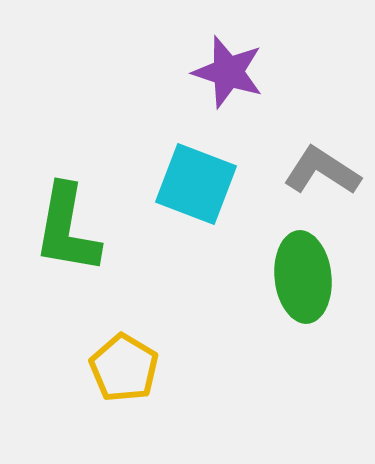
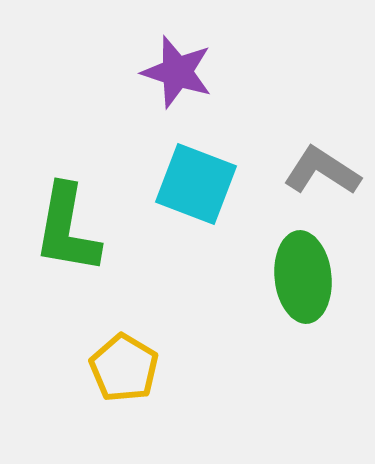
purple star: moved 51 px left
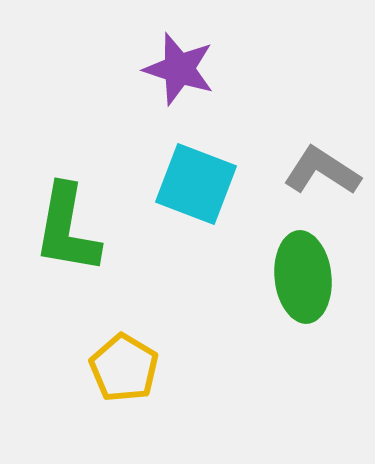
purple star: moved 2 px right, 3 px up
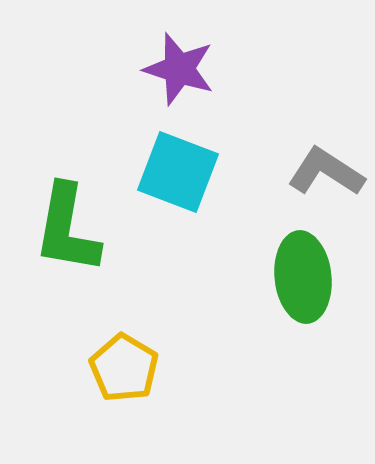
gray L-shape: moved 4 px right, 1 px down
cyan square: moved 18 px left, 12 px up
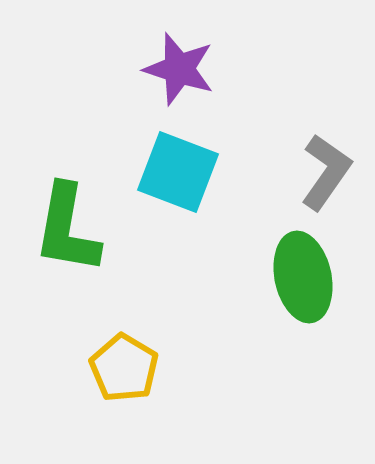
gray L-shape: rotated 92 degrees clockwise
green ellipse: rotated 6 degrees counterclockwise
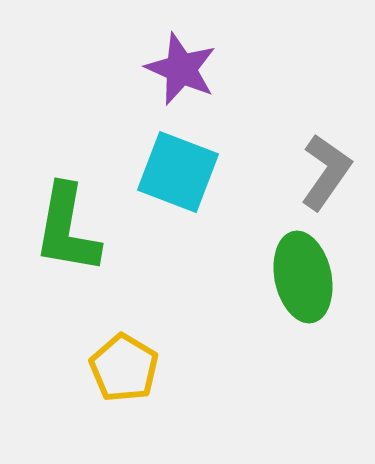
purple star: moved 2 px right; rotated 6 degrees clockwise
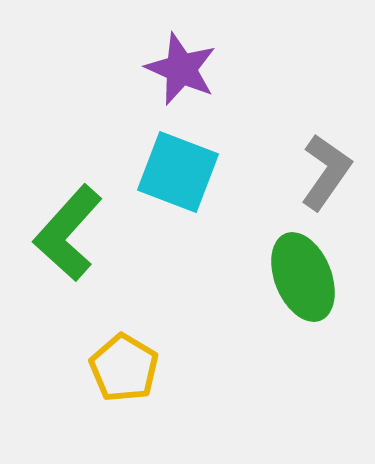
green L-shape: moved 1 px right, 4 px down; rotated 32 degrees clockwise
green ellipse: rotated 10 degrees counterclockwise
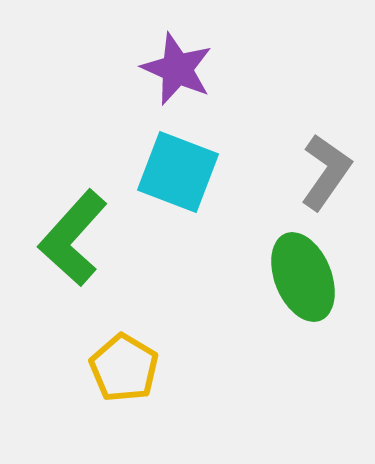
purple star: moved 4 px left
green L-shape: moved 5 px right, 5 px down
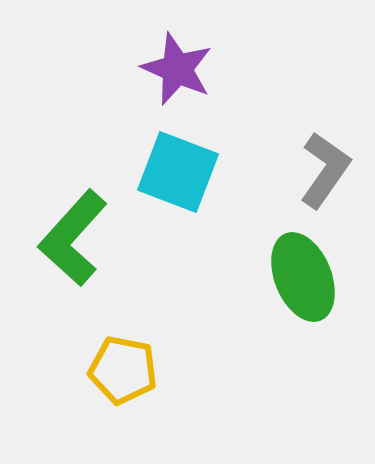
gray L-shape: moved 1 px left, 2 px up
yellow pentagon: moved 1 px left, 2 px down; rotated 20 degrees counterclockwise
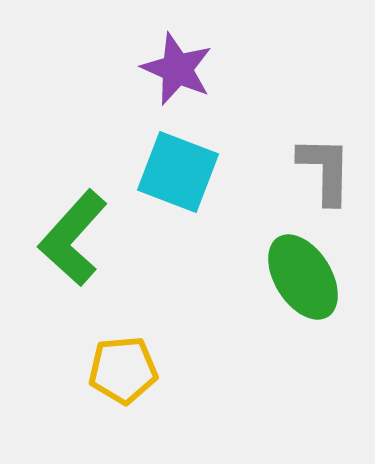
gray L-shape: rotated 34 degrees counterclockwise
green ellipse: rotated 10 degrees counterclockwise
yellow pentagon: rotated 16 degrees counterclockwise
